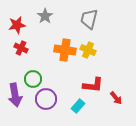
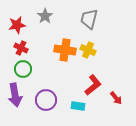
green circle: moved 10 px left, 10 px up
red L-shape: rotated 45 degrees counterclockwise
purple circle: moved 1 px down
cyan rectangle: rotated 56 degrees clockwise
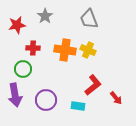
gray trapezoid: rotated 35 degrees counterclockwise
red cross: moved 12 px right; rotated 24 degrees counterclockwise
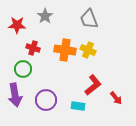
red star: rotated 12 degrees clockwise
red cross: rotated 16 degrees clockwise
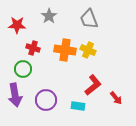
gray star: moved 4 px right
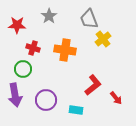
yellow cross: moved 15 px right, 11 px up; rotated 28 degrees clockwise
cyan rectangle: moved 2 px left, 4 px down
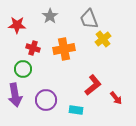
gray star: moved 1 px right
orange cross: moved 1 px left, 1 px up; rotated 20 degrees counterclockwise
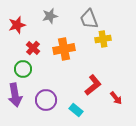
gray star: rotated 21 degrees clockwise
red star: rotated 18 degrees counterclockwise
yellow cross: rotated 28 degrees clockwise
red cross: rotated 24 degrees clockwise
cyan rectangle: rotated 32 degrees clockwise
